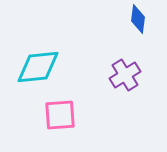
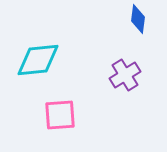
cyan diamond: moved 7 px up
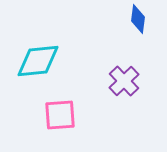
cyan diamond: moved 1 px down
purple cross: moved 1 px left, 6 px down; rotated 12 degrees counterclockwise
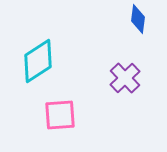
cyan diamond: rotated 27 degrees counterclockwise
purple cross: moved 1 px right, 3 px up
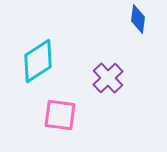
purple cross: moved 17 px left
pink square: rotated 12 degrees clockwise
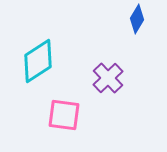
blue diamond: moved 1 px left; rotated 24 degrees clockwise
pink square: moved 4 px right
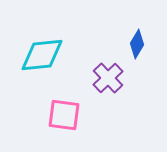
blue diamond: moved 25 px down
cyan diamond: moved 4 px right, 6 px up; rotated 27 degrees clockwise
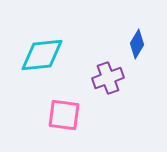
purple cross: rotated 24 degrees clockwise
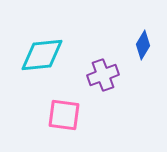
blue diamond: moved 6 px right, 1 px down
purple cross: moved 5 px left, 3 px up
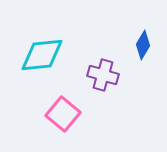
purple cross: rotated 36 degrees clockwise
pink square: moved 1 px left, 1 px up; rotated 32 degrees clockwise
